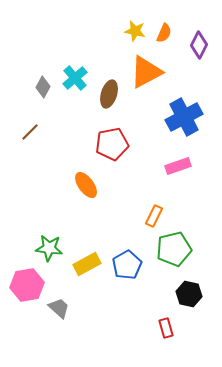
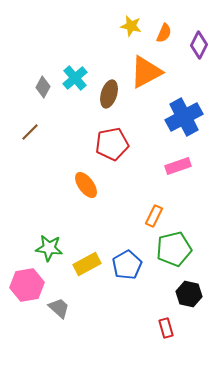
yellow star: moved 4 px left, 5 px up
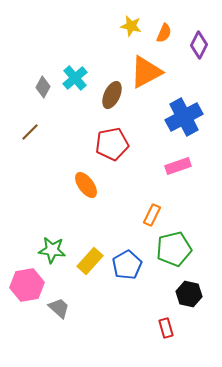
brown ellipse: moved 3 px right, 1 px down; rotated 8 degrees clockwise
orange rectangle: moved 2 px left, 1 px up
green star: moved 3 px right, 2 px down
yellow rectangle: moved 3 px right, 3 px up; rotated 20 degrees counterclockwise
